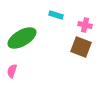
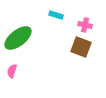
green ellipse: moved 4 px left; rotated 8 degrees counterclockwise
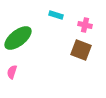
brown square: moved 3 px down
pink semicircle: moved 1 px down
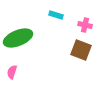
green ellipse: rotated 16 degrees clockwise
